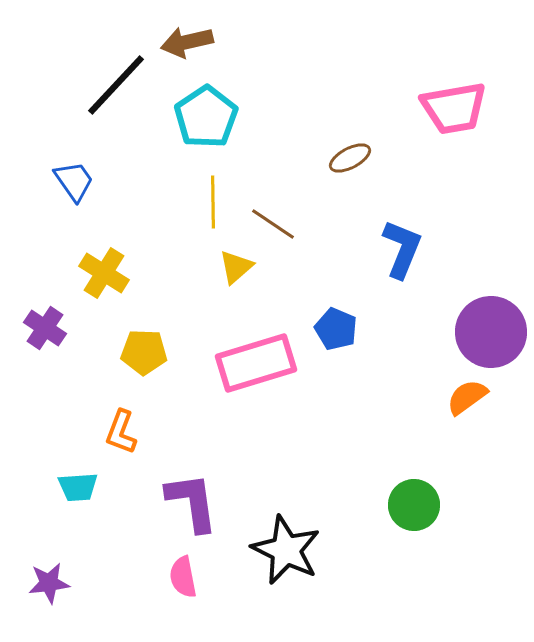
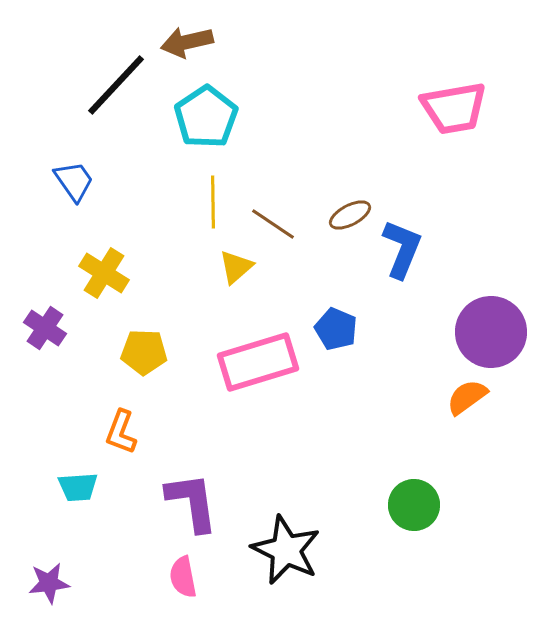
brown ellipse: moved 57 px down
pink rectangle: moved 2 px right, 1 px up
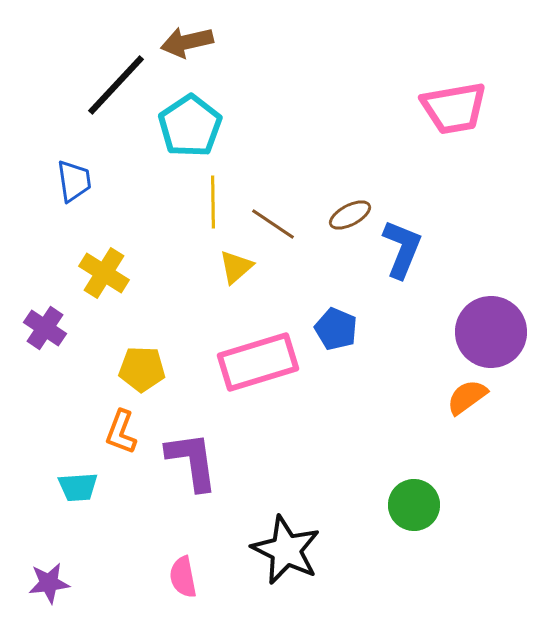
cyan pentagon: moved 16 px left, 9 px down
blue trapezoid: rotated 27 degrees clockwise
yellow pentagon: moved 2 px left, 17 px down
purple L-shape: moved 41 px up
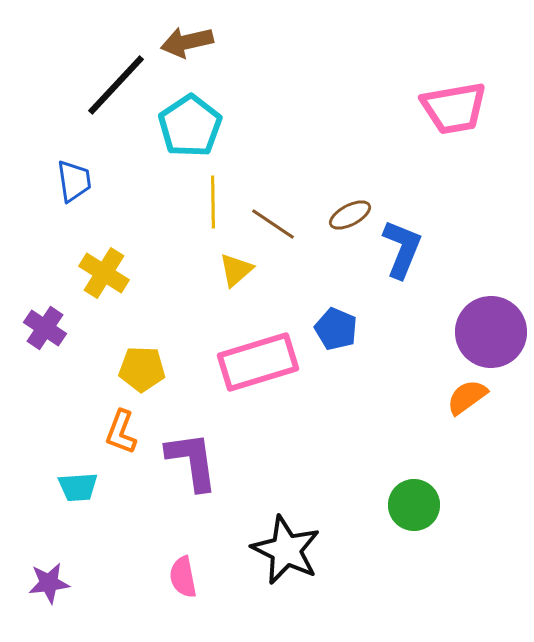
yellow triangle: moved 3 px down
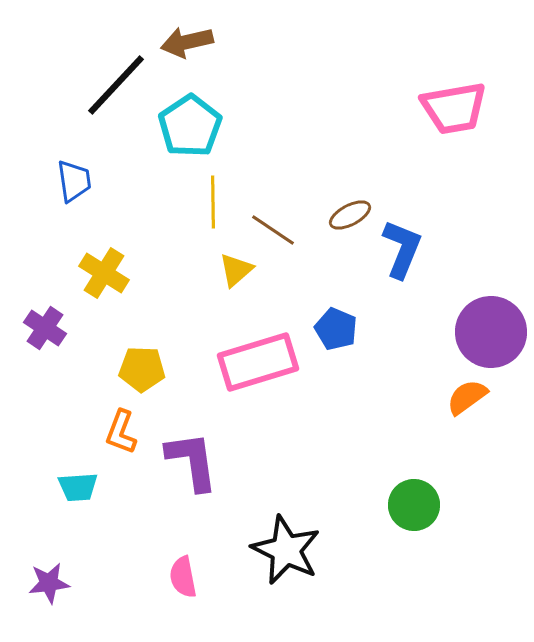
brown line: moved 6 px down
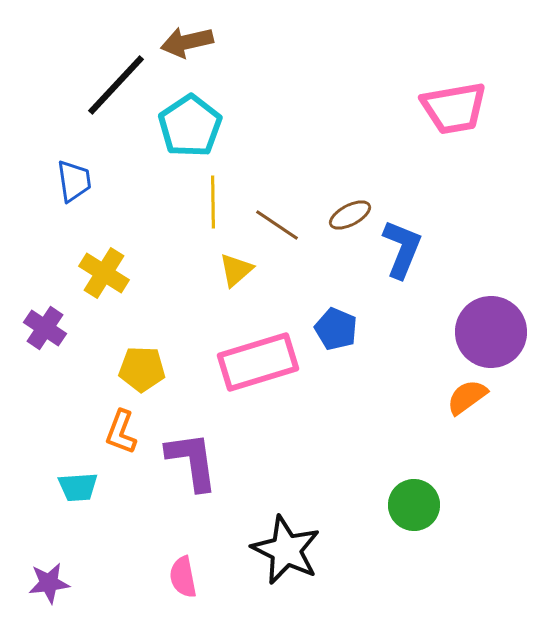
brown line: moved 4 px right, 5 px up
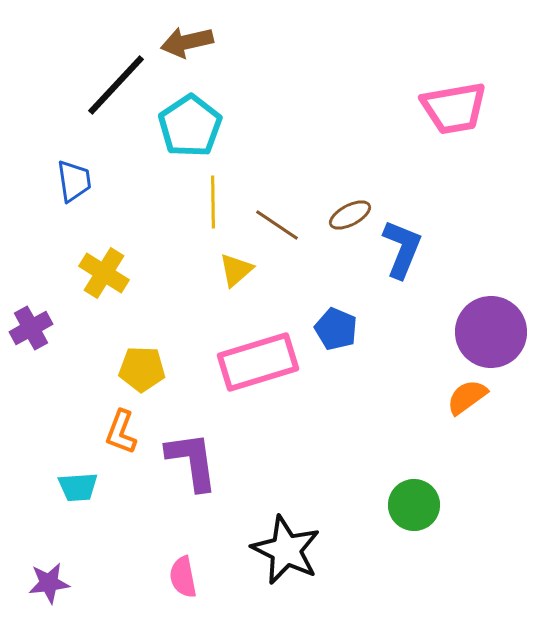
purple cross: moved 14 px left; rotated 27 degrees clockwise
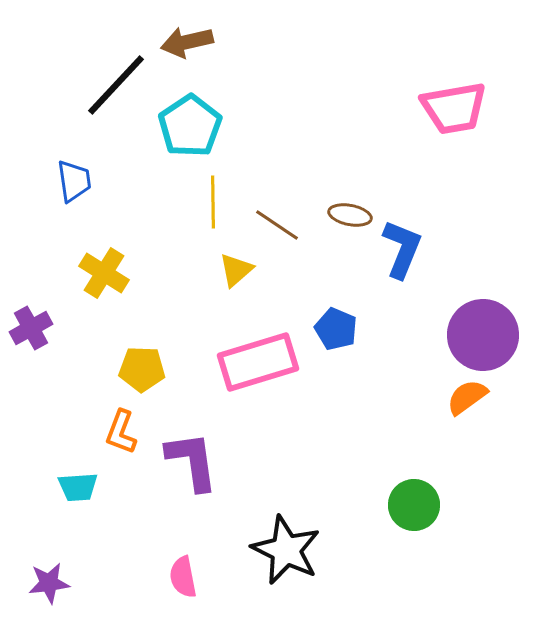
brown ellipse: rotated 39 degrees clockwise
purple circle: moved 8 px left, 3 px down
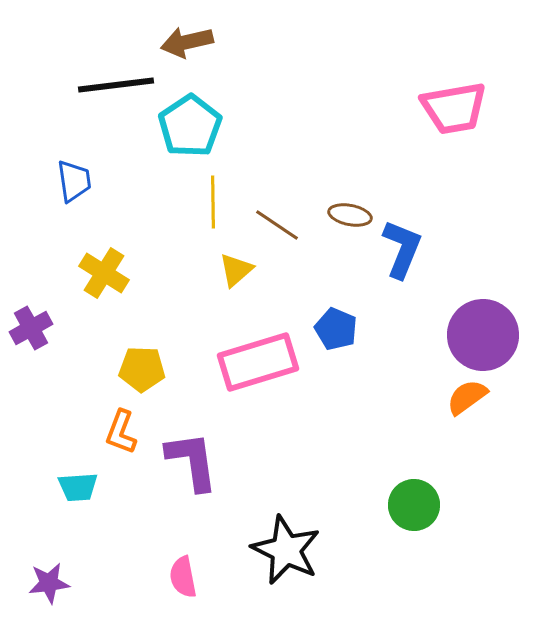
black line: rotated 40 degrees clockwise
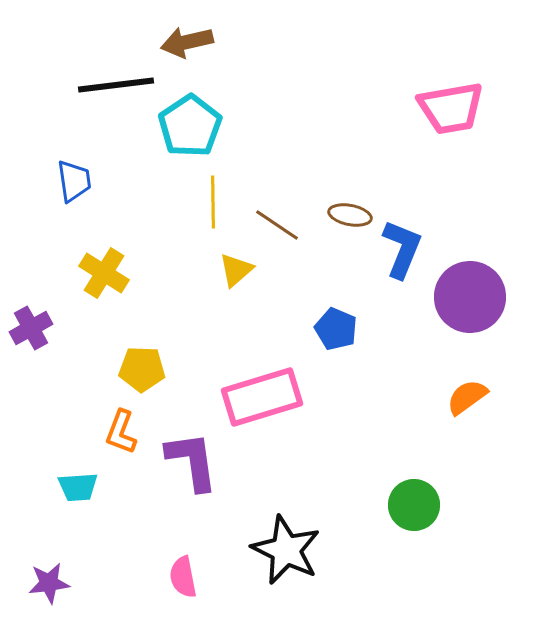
pink trapezoid: moved 3 px left
purple circle: moved 13 px left, 38 px up
pink rectangle: moved 4 px right, 35 px down
